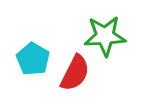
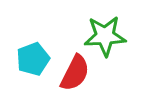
cyan pentagon: rotated 20 degrees clockwise
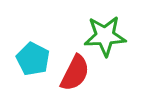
cyan pentagon: rotated 24 degrees counterclockwise
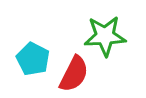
red semicircle: moved 1 px left, 1 px down
